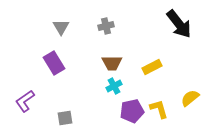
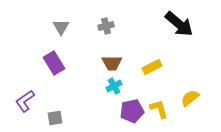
black arrow: rotated 12 degrees counterclockwise
gray square: moved 10 px left
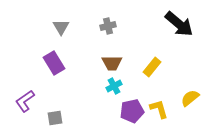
gray cross: moved 2 px right
yellow rectangle: rotated 24 degrees counterclockwise
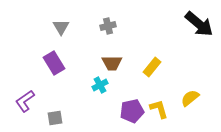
black arrow: moved 20 px right
cyan cross: moved 14 px left, 1 px up
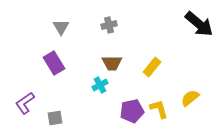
gray cross: moved 1 px right, 1 px up
purple L-shape: moved 2 px down
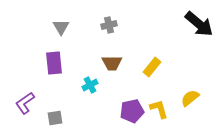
purple rectangle: rotated 25 degrees clockwise
cyan cross: moved 10 px left
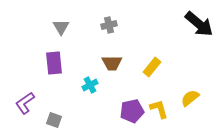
gray square: moved 1 px left, 2 px down; rotated 28 degrees clockwise
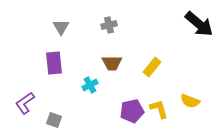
yellow semicircle: moved 3 px down; rotated 120 degrees counterclockwise
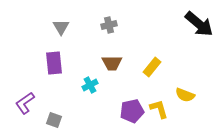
yellow semicircle: moved 5 px left, 6 px up
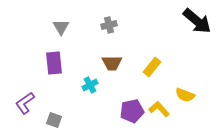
black arrow: moved 2 px left, 3 px up
yellow L-shape: rotated 25 degrees counterclockwise
